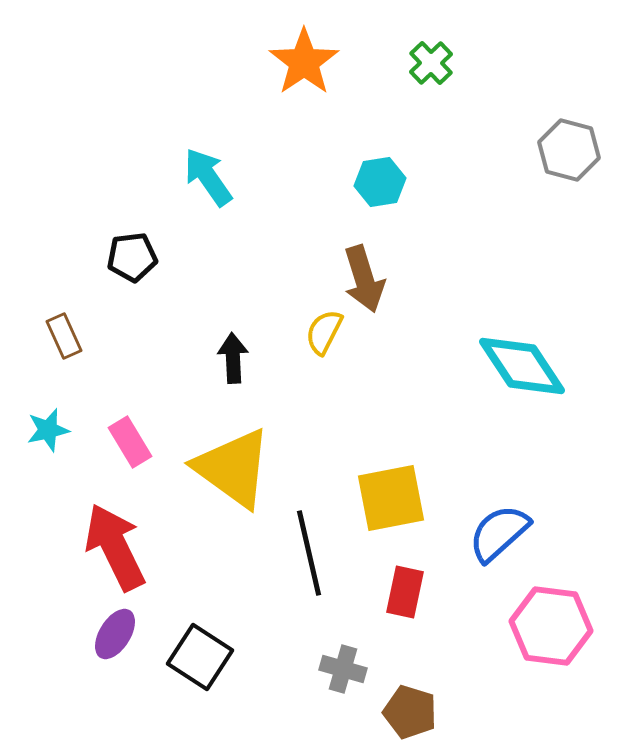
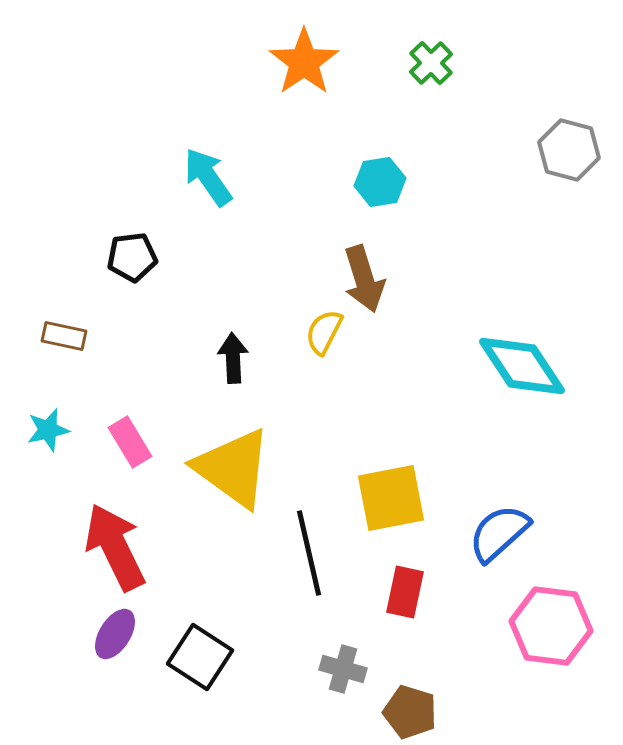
brown rectangle: rotated 54 degrees counterclockwise
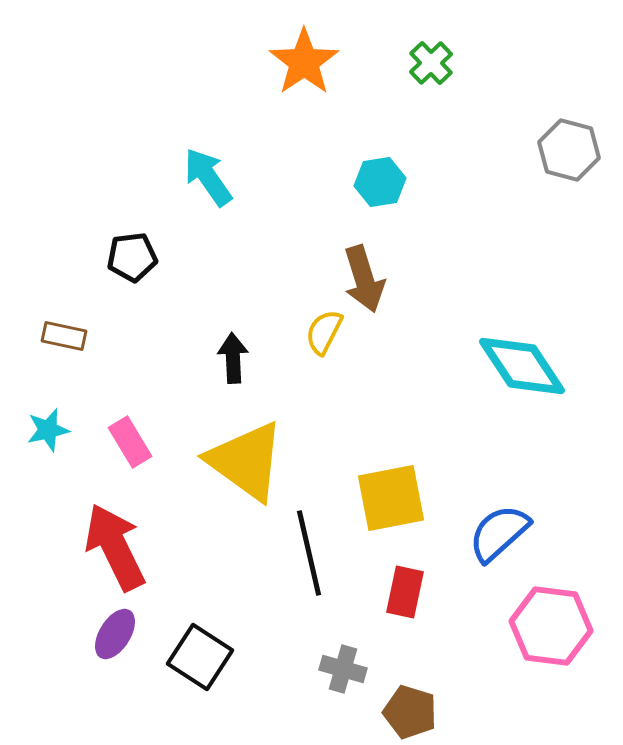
yellow triangle: moved 13 px right, 7 px up
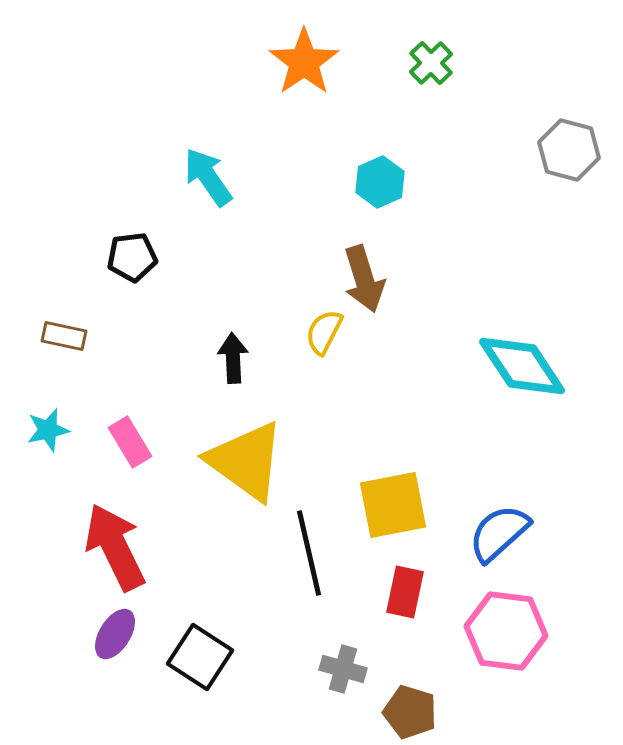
cyan hexagon: rotated 15 degrees counterclockwise
yellow square: moved 2 px right, 7 px down
pink hexagon: moved 45 px left, 5 px down
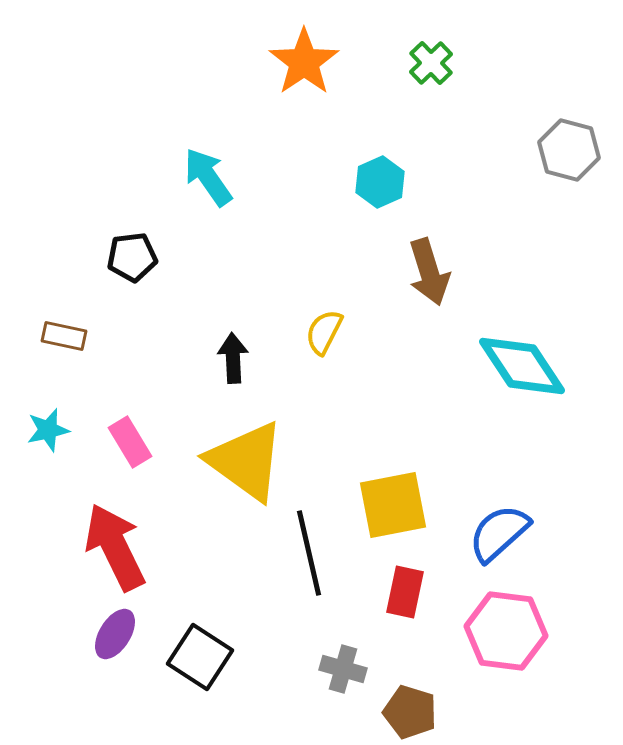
brown arrow: moved 65 px right, 7 px up
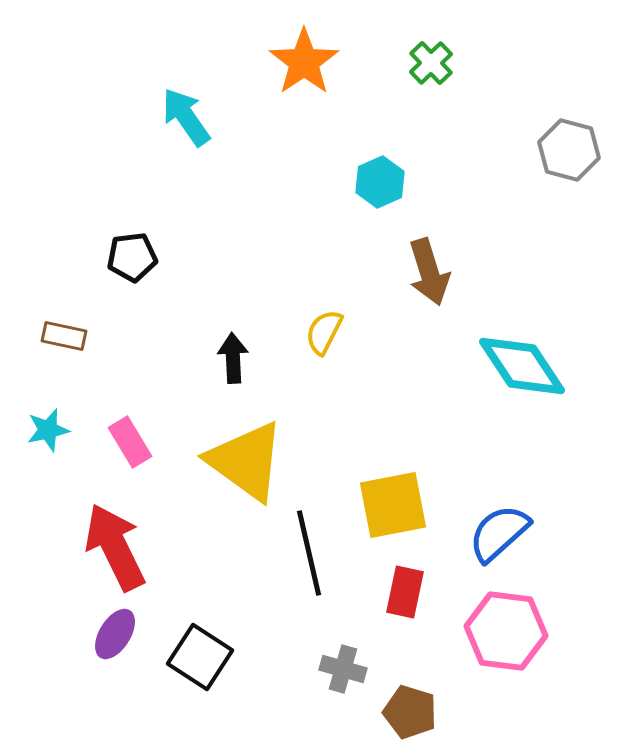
cyan arrow: moved 22 px left, 60 px up
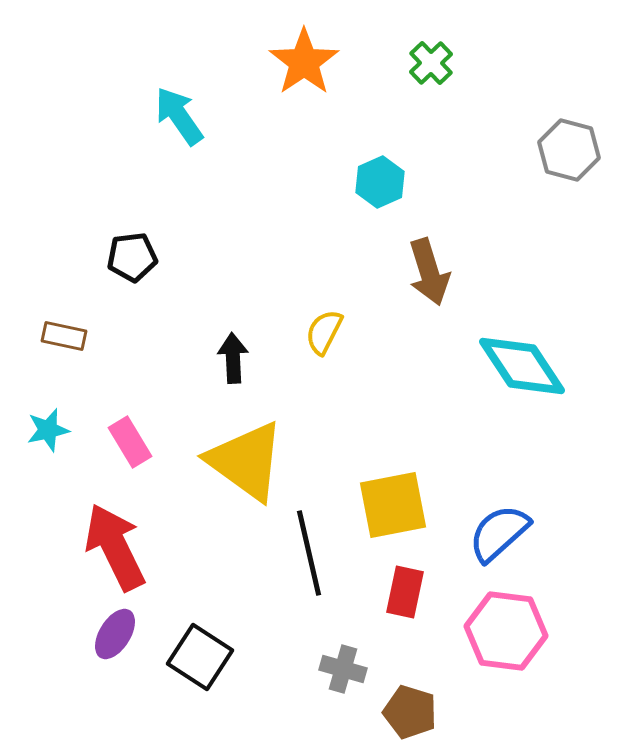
cyan arrow: moved 7 px left, 1 px up
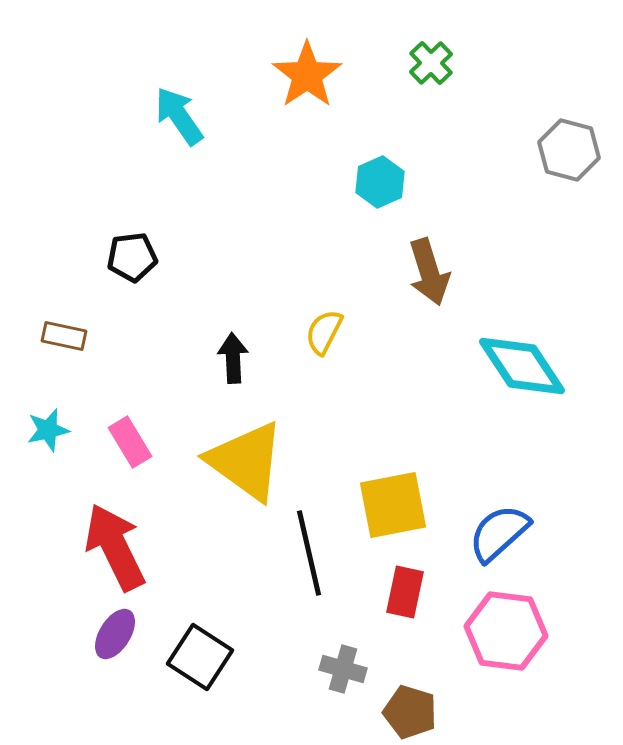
orange star: moved 3 px right, 13 px down
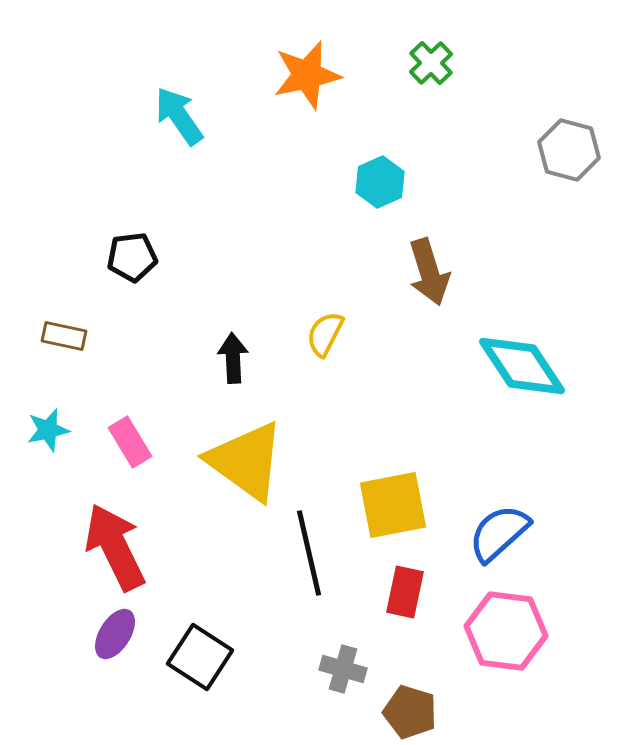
orange star: rotated 22 degrees clockwise
yellow semicircle: moved 1 px right, 2 px down
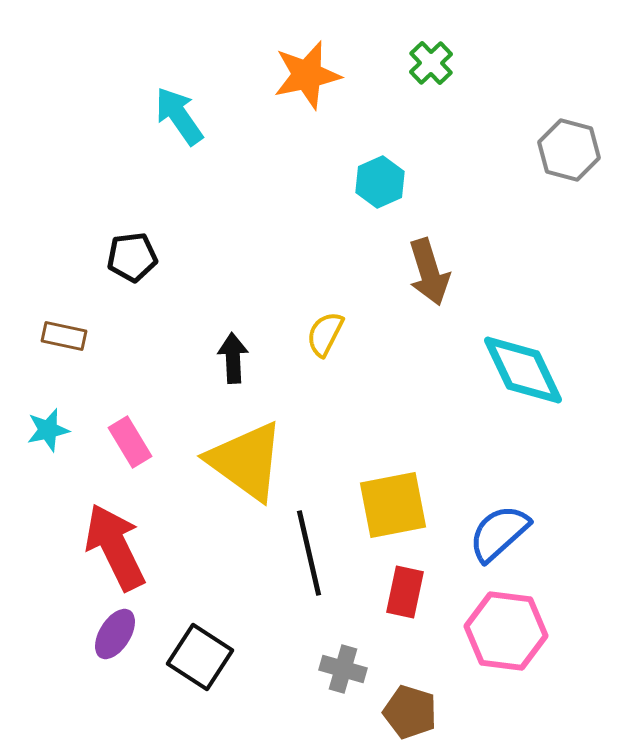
cyan diamond: moved 1 px right, 4 px down; rotated 8 degrees clockwise
